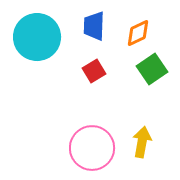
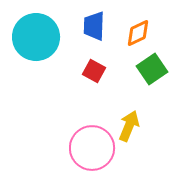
cyan circle: moved 1 px left
red square: rotated 30 degrees counterclockwise
yellow arrow: moved 13 px left, 16 px up; rotated 12 degrees clockwise
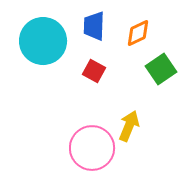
cyan circle: moved 7 px right, 4 px down
green square: moved 9 px right
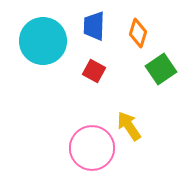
orange diamond: rotated 48 degrees counterclockwise
yellow arrow: rotated 56 degrees counterclockwise
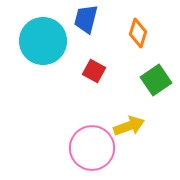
blue trapezoid: moved 8 px left, 7 px up; rotated 12 degrees clockwise
green square: moved 5 px left, 11 px down
yellow arrow: rotated 104 degrees clockwise
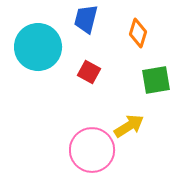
cyan circle: moved 5 px left, 6 px down
red square: moved 5 px left, 1 px down
green square: rotated 24 degrees clockwise
yellow arrow: rotated 12 degrees counterclockwise
pink circle: moved 2 px down
